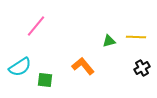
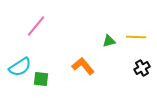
green square: moved 4 px left, 1 px up
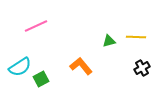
pink line: rotated 25 degrees clockwise
orange L-shape: moved 2 px left
green square: rotated 35 degrees counterclockwise
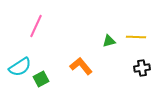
pink line: rotated 40 degrees counterclockwise
black cross: rotated 21 degrees clockwise
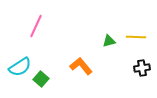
green square: rotated 21 degrees counterclockwise
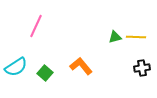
green triangle: moved 6 px right, 4 px up
cyan semicircle: moved 4 px left
green square: moved 4 px right, 6 px up
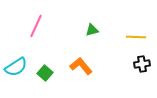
green triangle: moved 23 px left, 7 px up
black cross: moved 4 px up
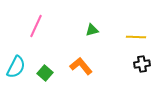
cyan semicircle: rotated 30 degrees counterclockwise
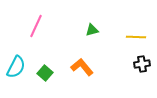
orange L-shape: moved 1 px right, 1 px down
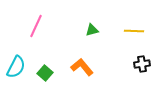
yellow line: moved 2 px left, 6 px up
